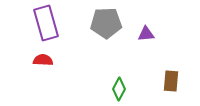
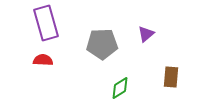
gray pentagon: moved 4 px left, 21 px down
purple triangle: rotated 36 degrees counterclockwise
brown rectangle: moved 4 px up
green diamond: moved 1 px right, 1 px up; rotated 30 degrees clockwise
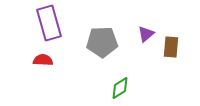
purple rectangle: moved 3 px right
gray pentagon: moved 2 px up
brown rectangle: moved 30 px up
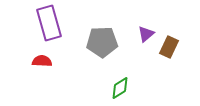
brown rectangle: moved 2 px left; rotated 20 degrees clockwise
red semicircle: moved 1 px left, 1 px down
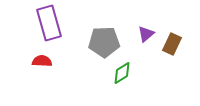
gray pentagon: moved 2 px right
brown rectangle: moved 3 px right, 3 px up
green diamond: moved 2 px right, 15 px up
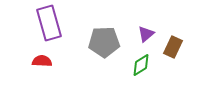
brown rectangle: moved 1 px right, 3 px down
green diamond: moved 19 px right, 8 px up
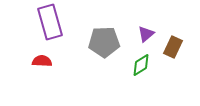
purple rectangle: moved 1 px right, 1 px up
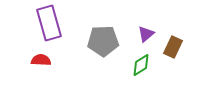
purple rectangle: moved 1 px left, 1 px down
gray pentagon: moved 1 px left, 1 px up
red semicircle: moved 1 px left, 1 px up
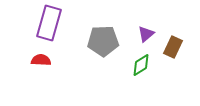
purple rectangle: rotated 32 degrees clockwise
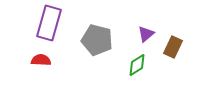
gray pentagon: moved 6 px left, 1 px up; rotated 16 degrees clockwise
green diamond: moved 4 px left
